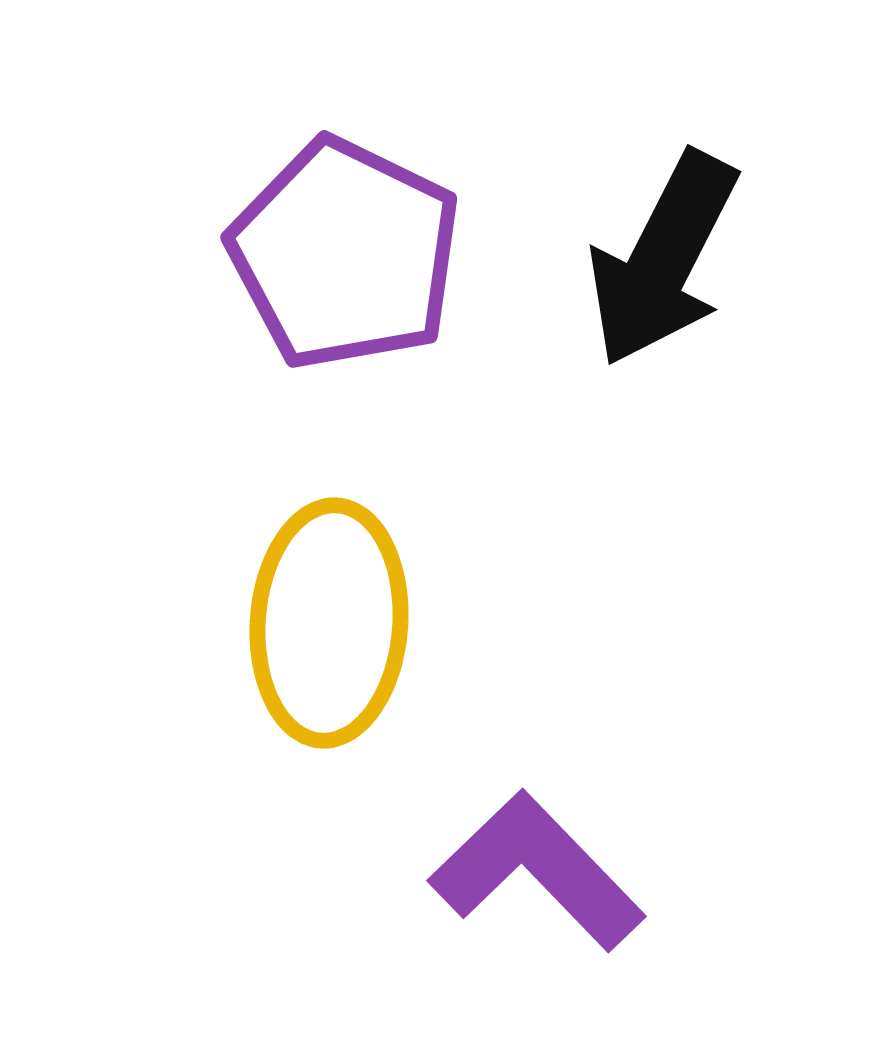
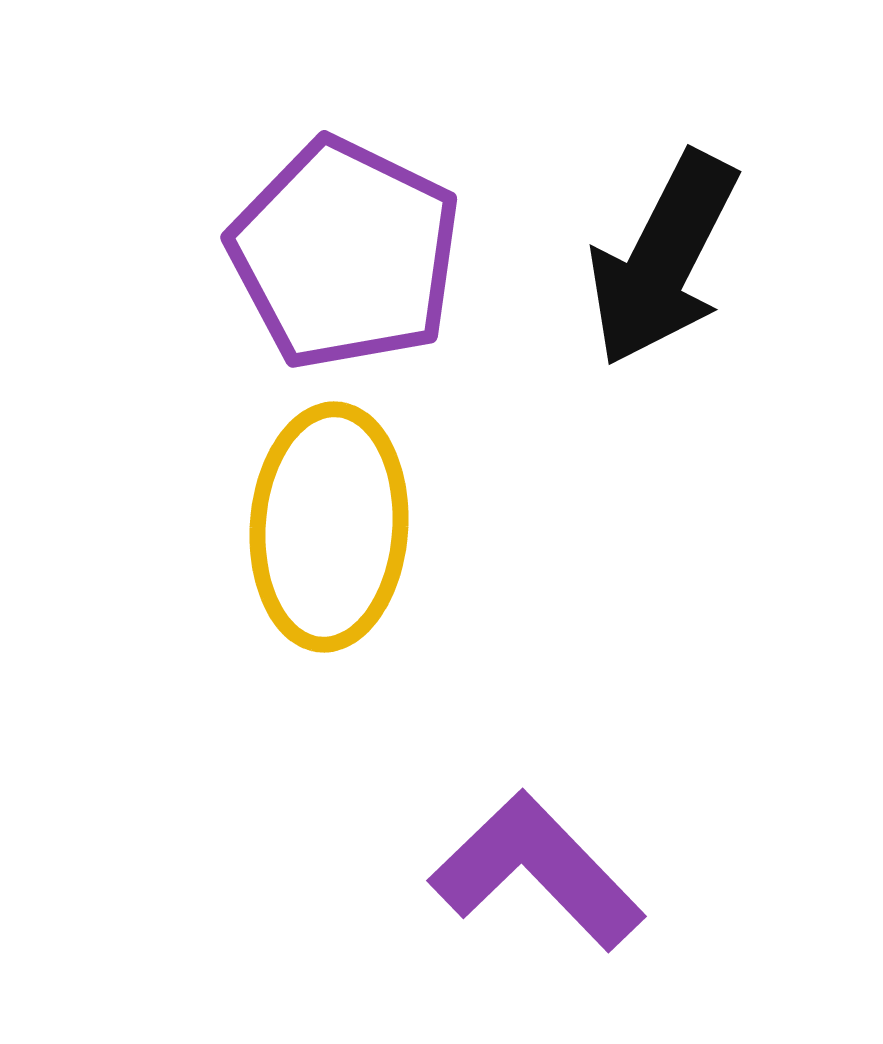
yellow ellipse: moved 96 px up
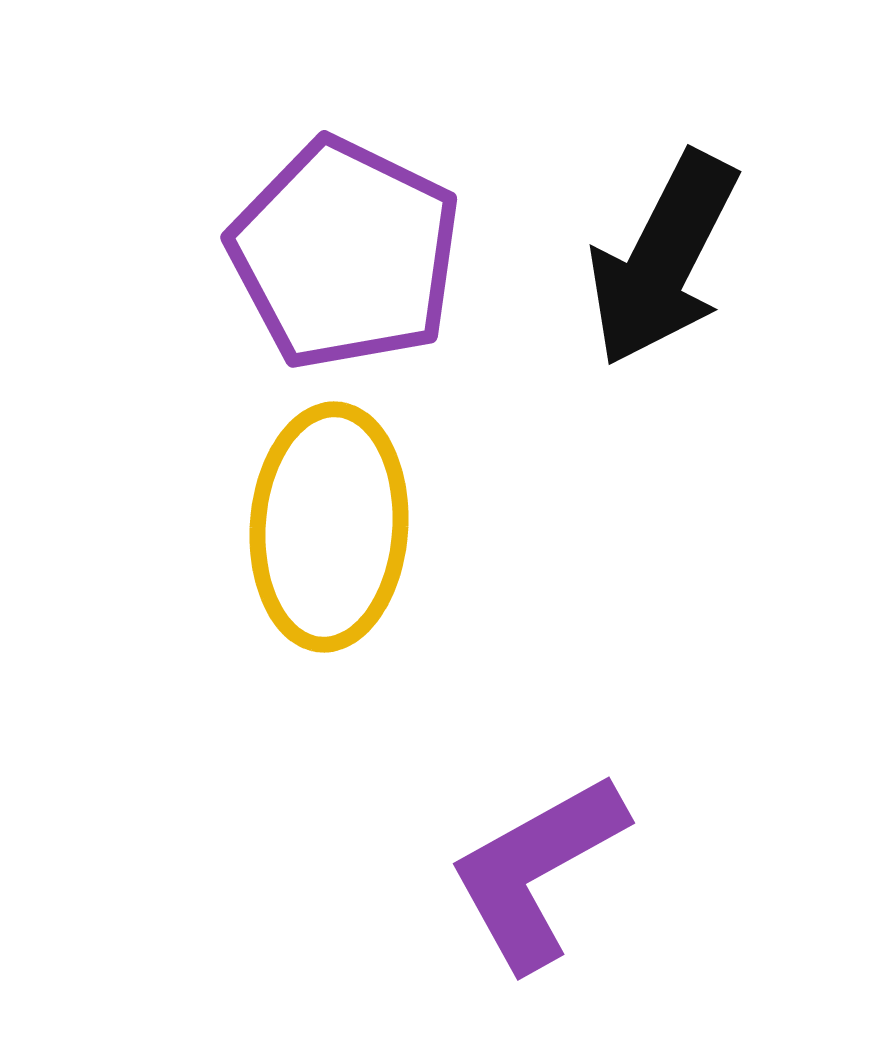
purple L-shape: rotated 75 degrees counterclockwise
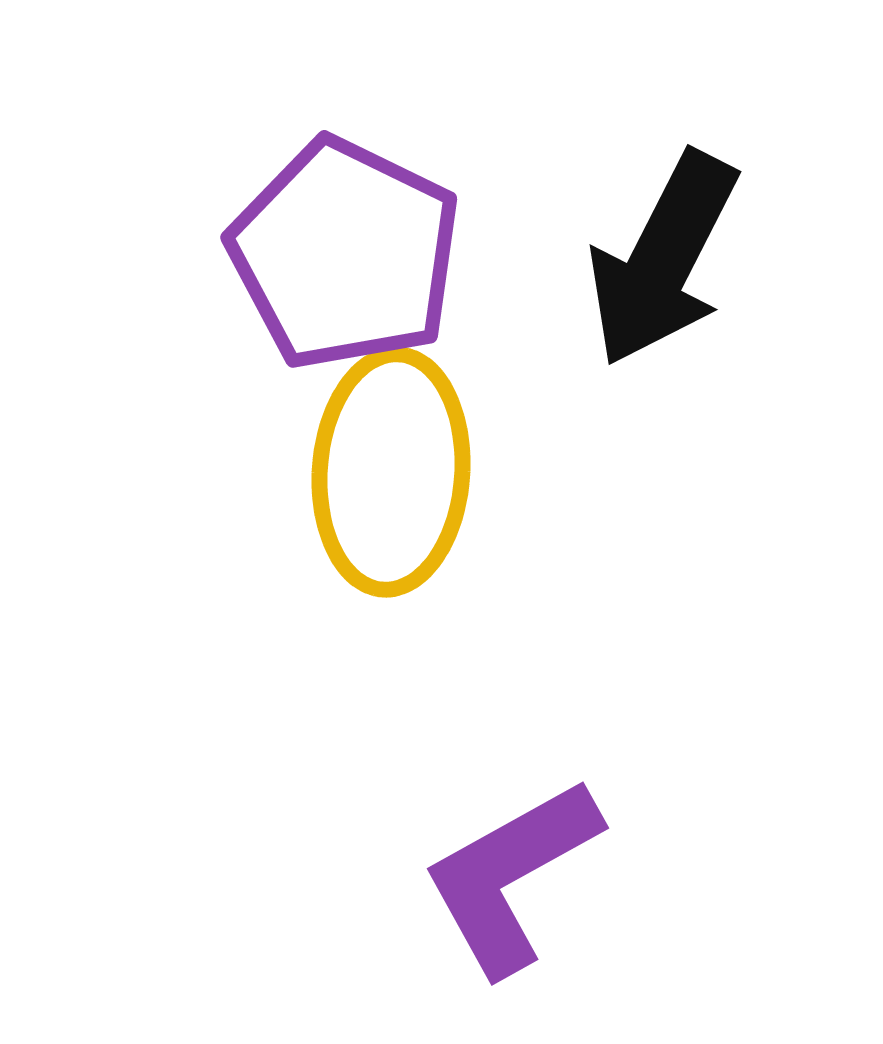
yellow ellipse: moved 62 px right, 55 px up
purple L-shape: moved 26 px left, 5 px down
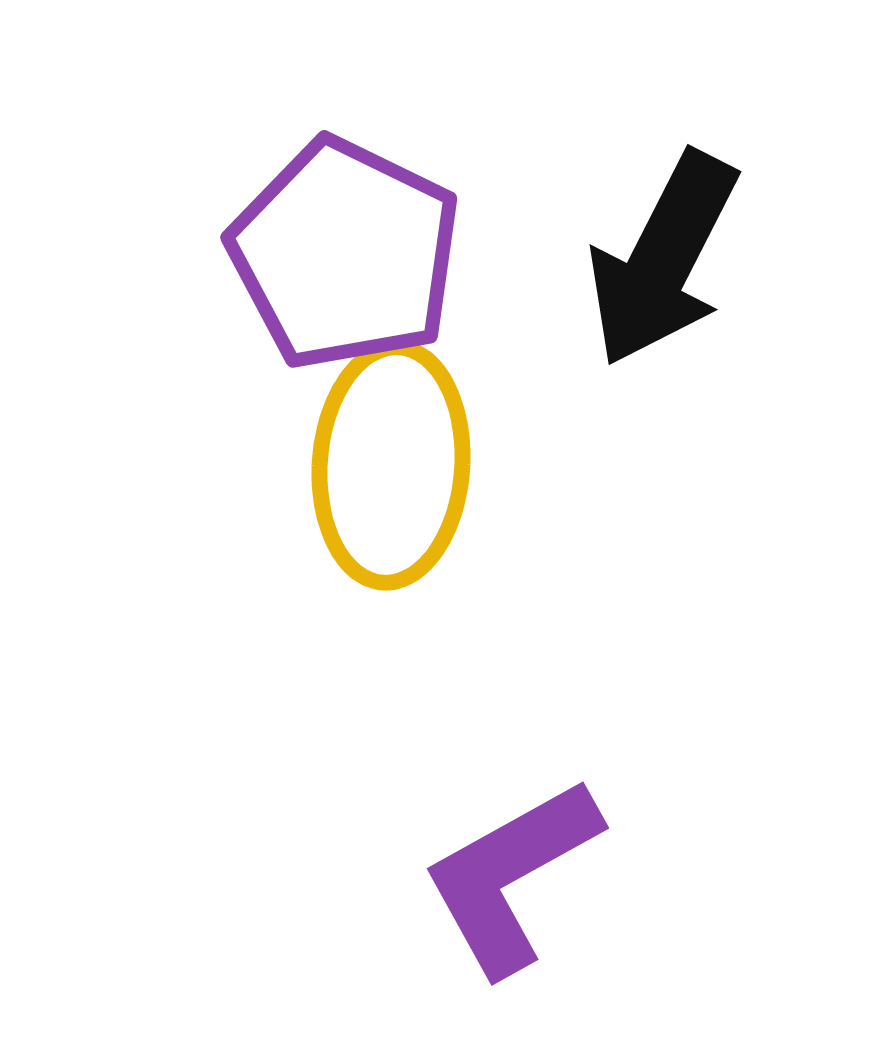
yellow ellipse: moved 7 px up
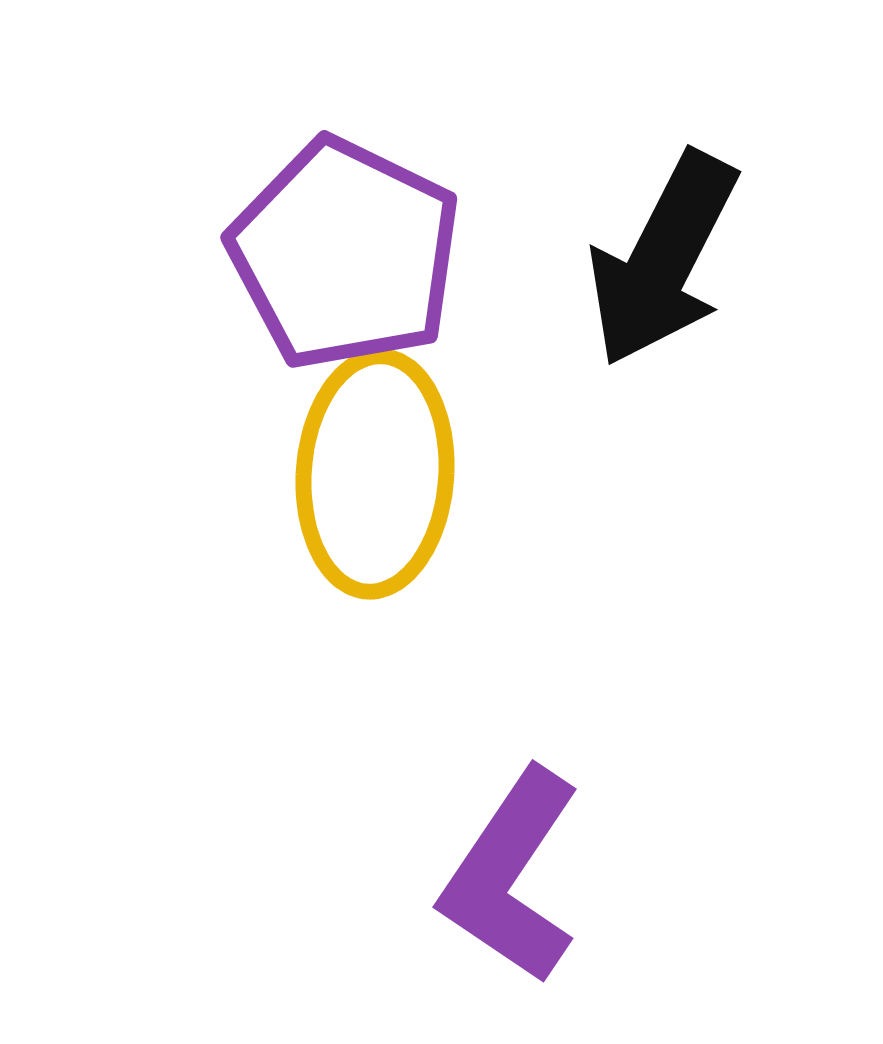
yellow ellipse: moved 16 px left, 9 px down
purple L-shape: rotated 27 degrees counterclockwise
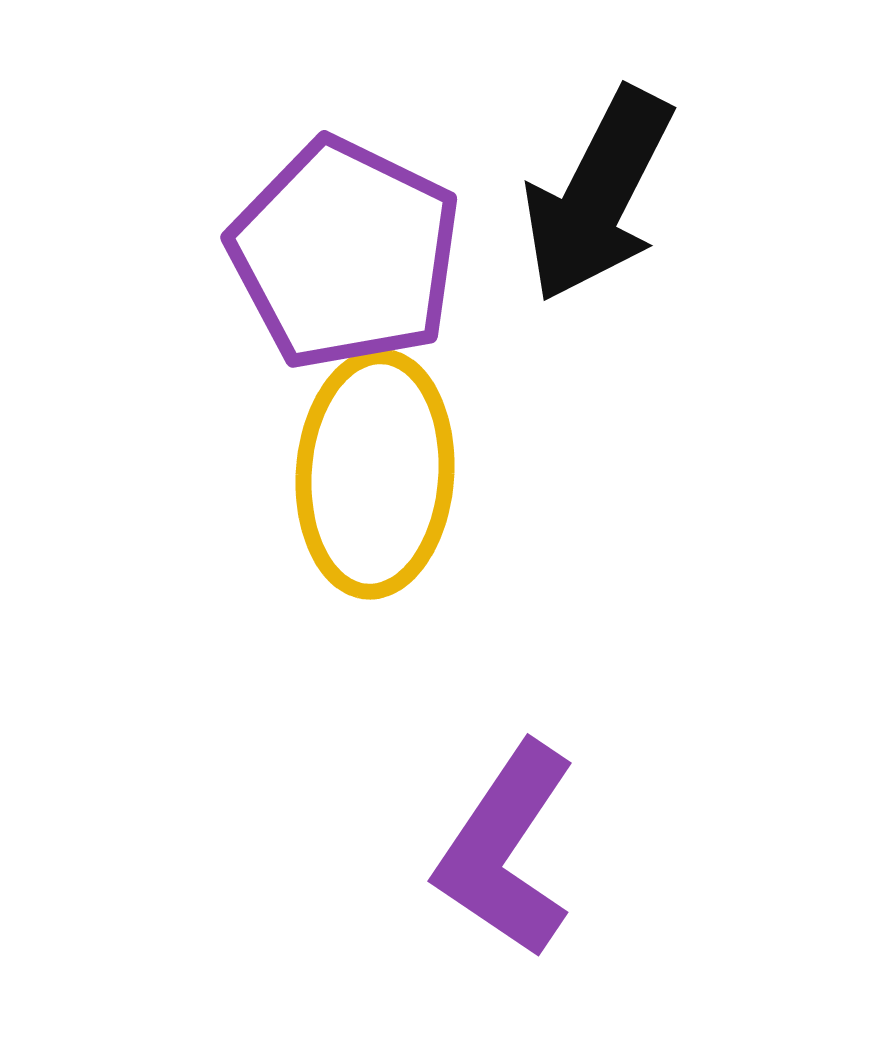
black arrow: moved 65 px left, 64 px up
purple L-shape: moved 5 px left, 26 px up
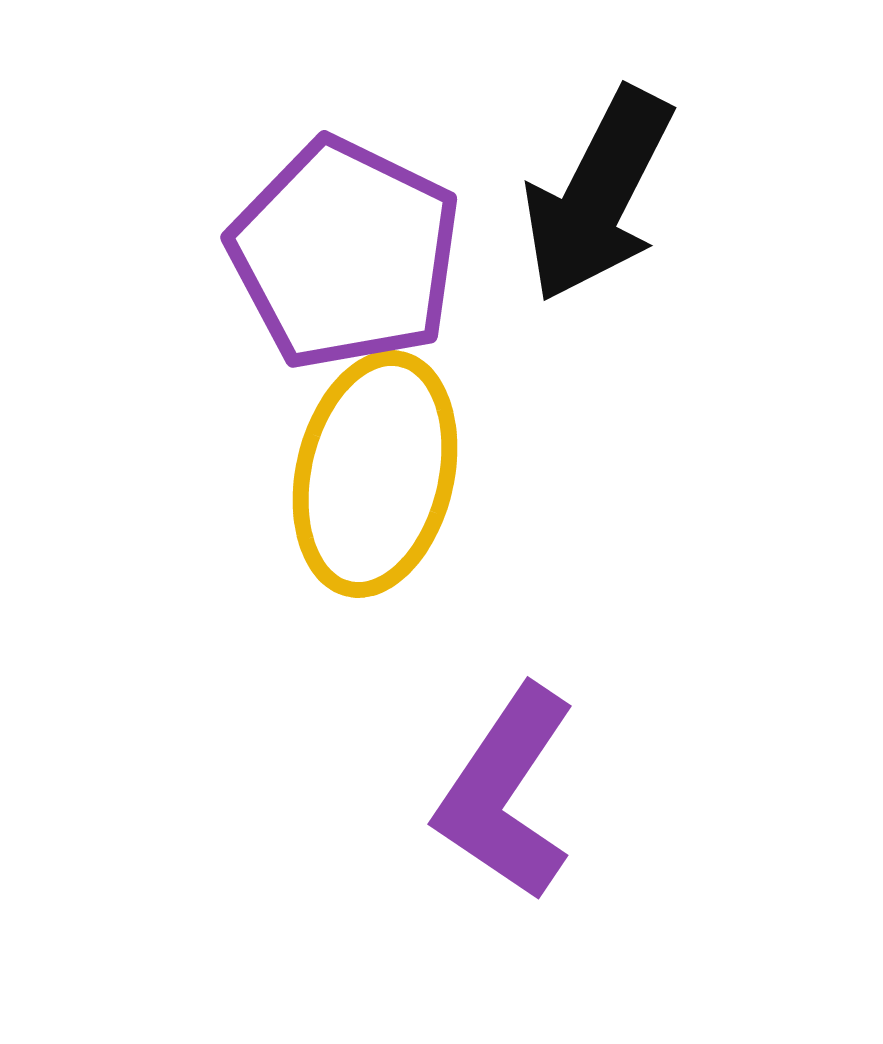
yellow ellipse: rotated 9 degrees clockwise
purple L-shape: moved 57 px up
